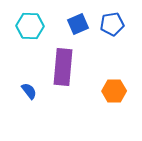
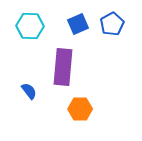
blue pentagon: rotated 20 degrees counterclockwise
orange hexagon: moved 34 px left, 18 px down
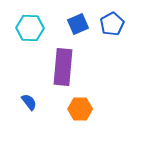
cyan hexagon: moved 2 px down
blue semicircle: moved 11 px down
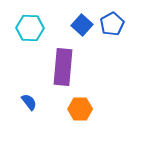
blue square: moved 4 px right, 1 px down; rotated 25 degrees counterclockwise
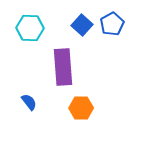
purple rectangle: rotated 9 degrees counterclockwise
orange hexagon: moved 1 px right, 1 px up
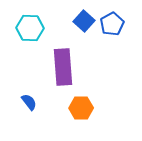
blue square: moved 2 px right, 4 px up
